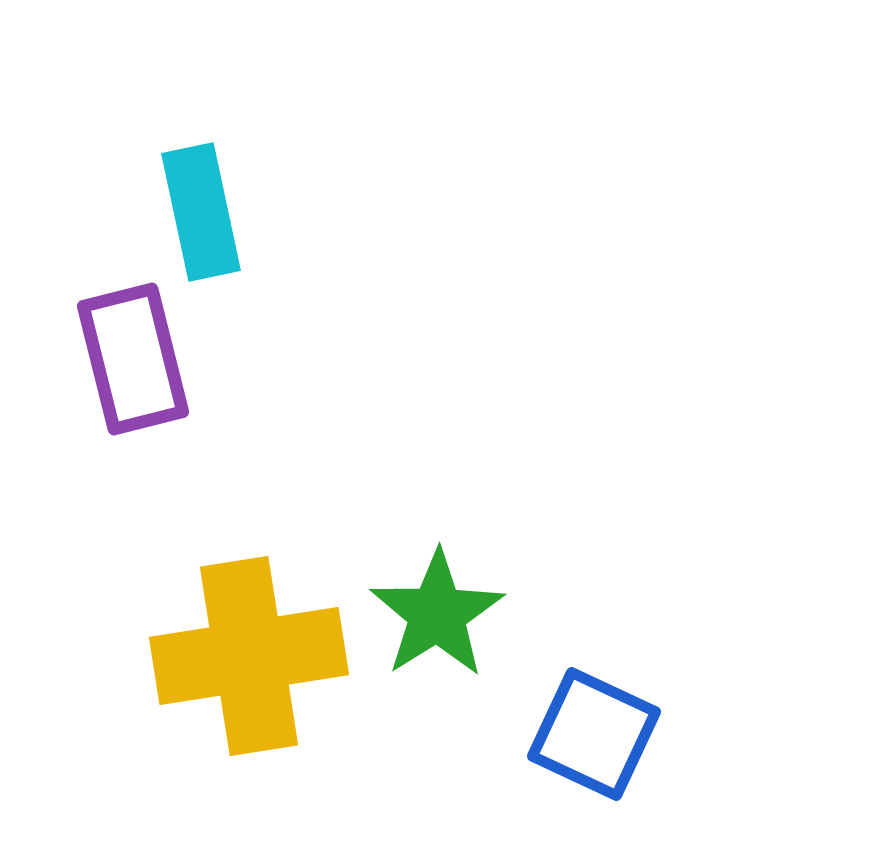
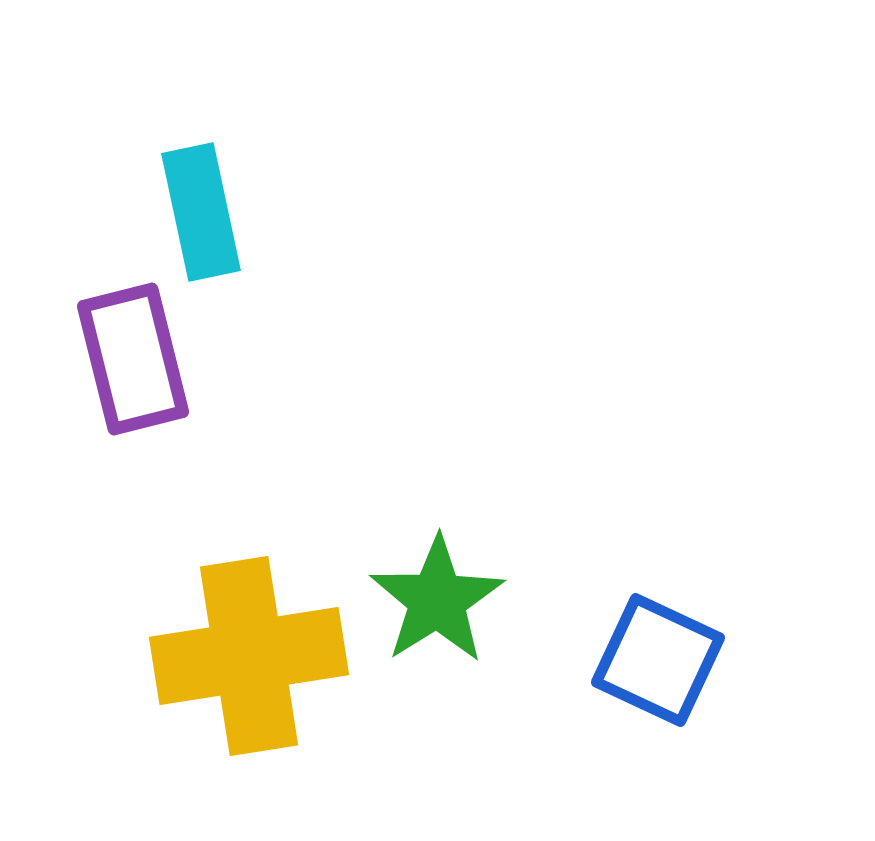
green star: moved 14 px up
blue square: moved 64 px right, 74 px up
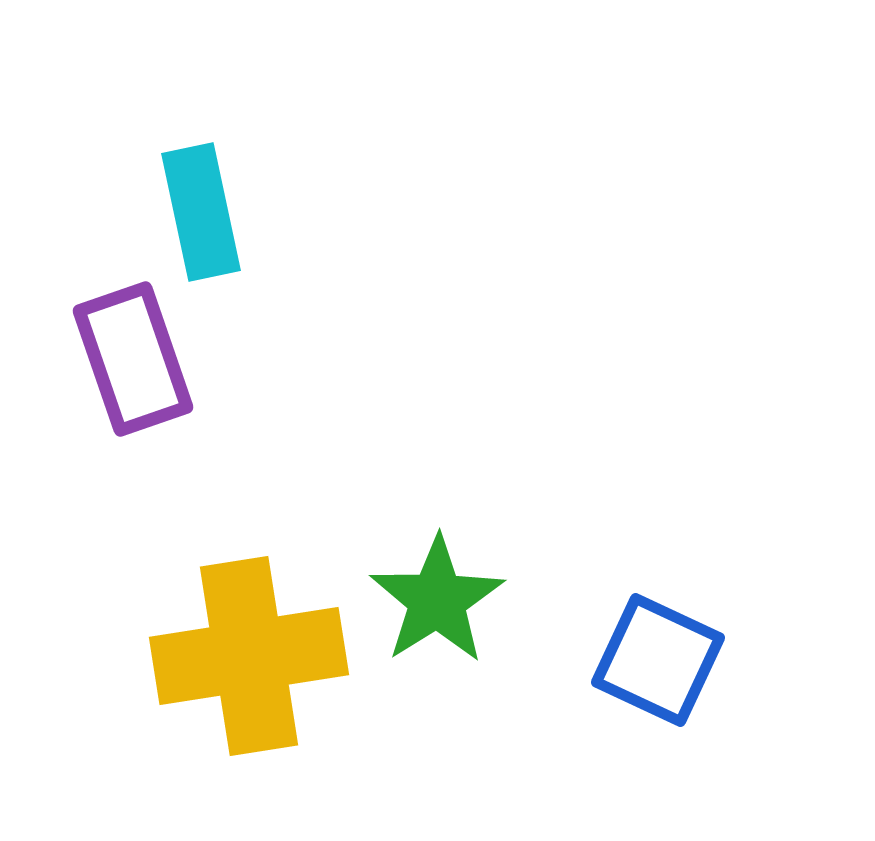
purple rectangle: rotated 5 degrees counterclockwise
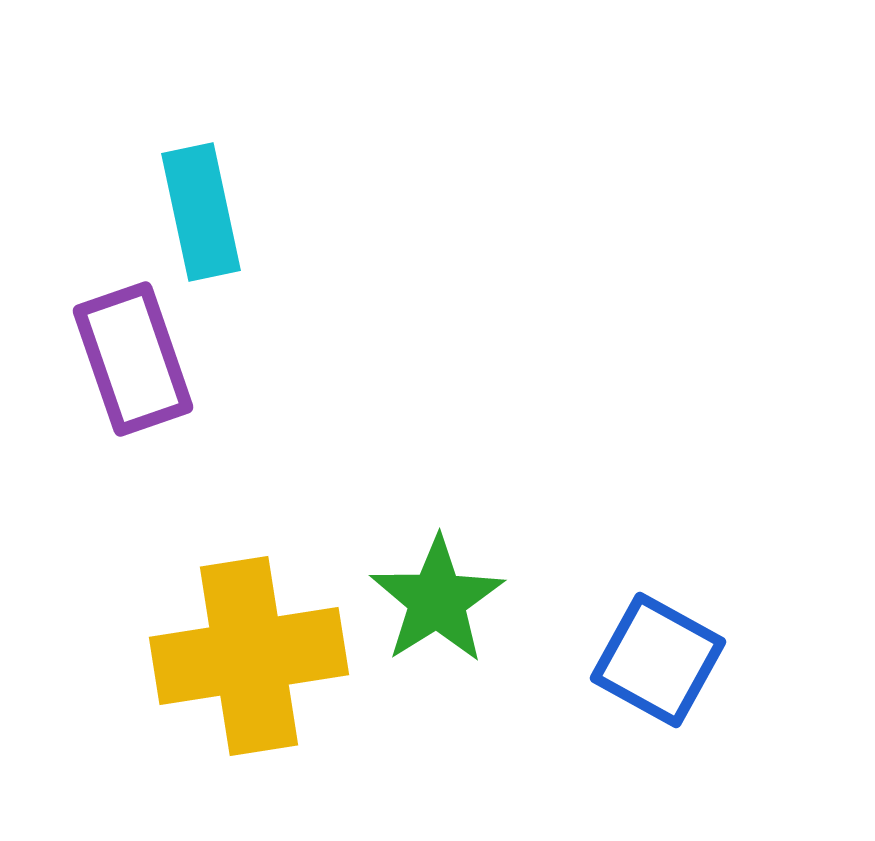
blue square: rotated 4 degrees clockwise
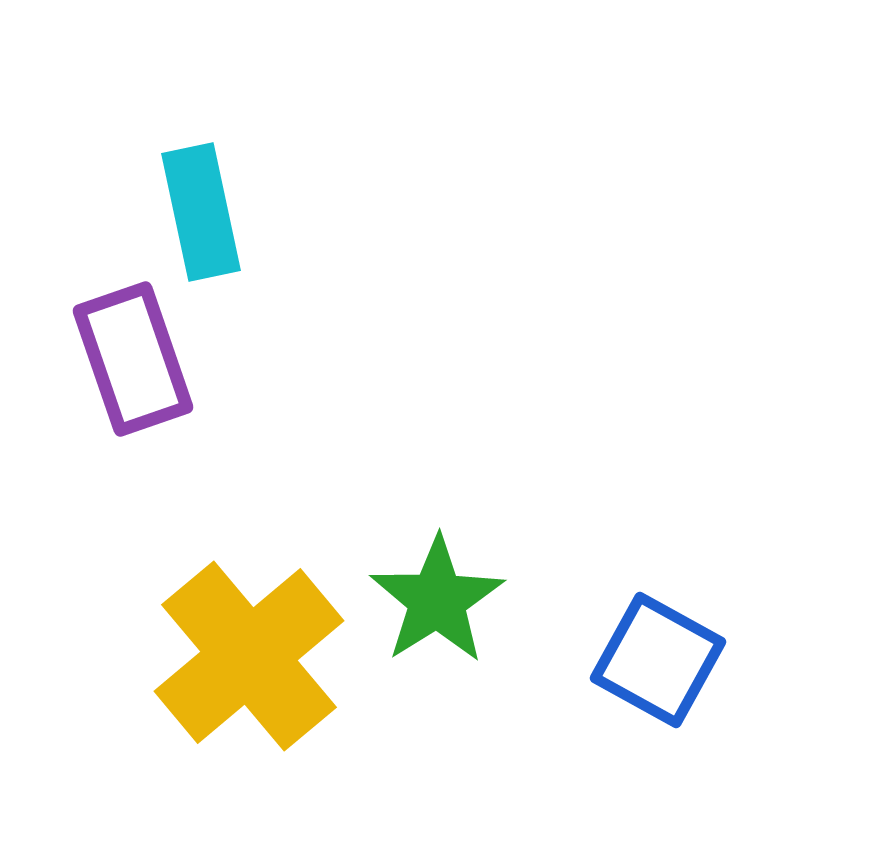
yellow cross: rotated 31 degrees counterclockwise
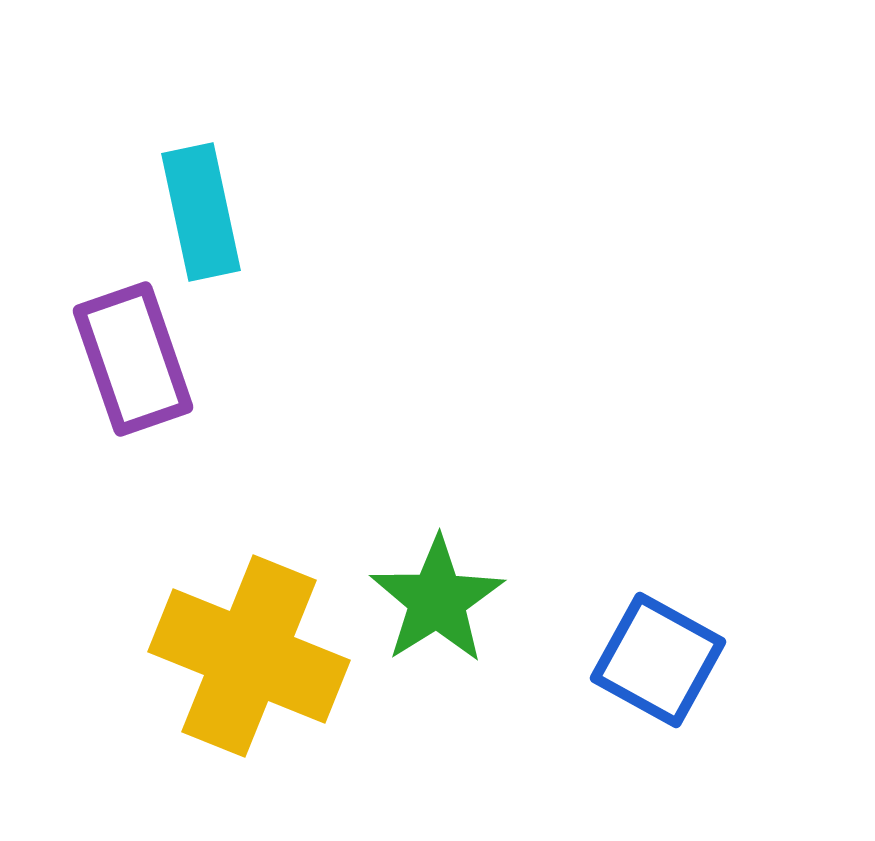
yellow cross: rotated 28 degrees counterclockwise
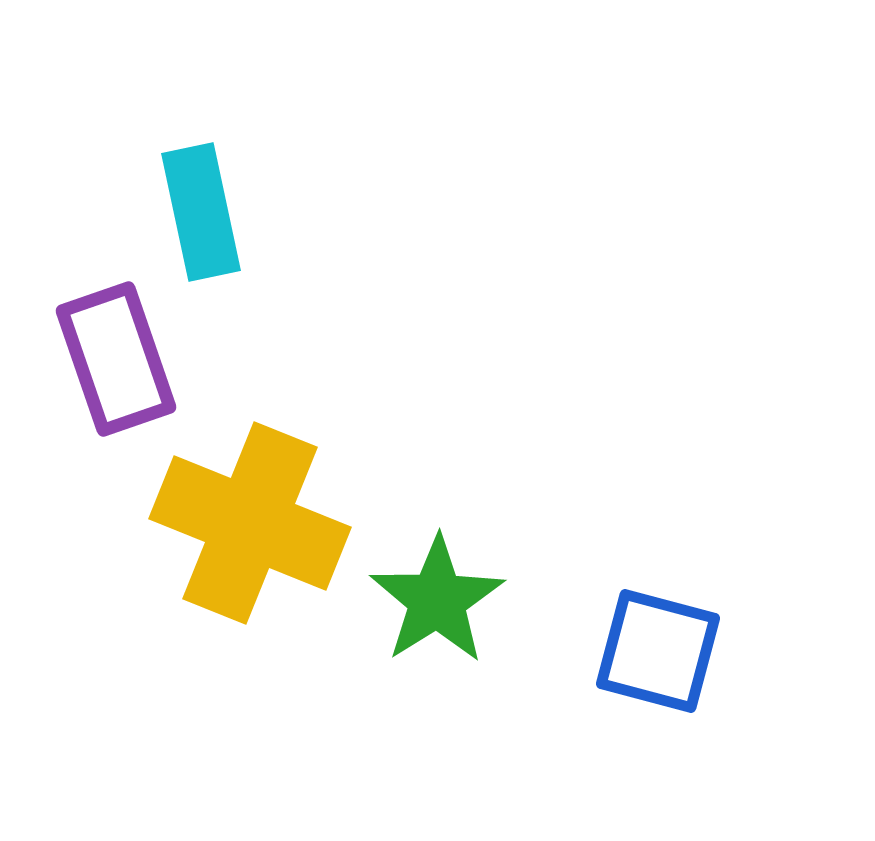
purple rectangle: moved 17 px left
yellow cross: moved 1 px right, 133 px up
blue square: moved 9 px up; rotated 14 degrees counterclockwise
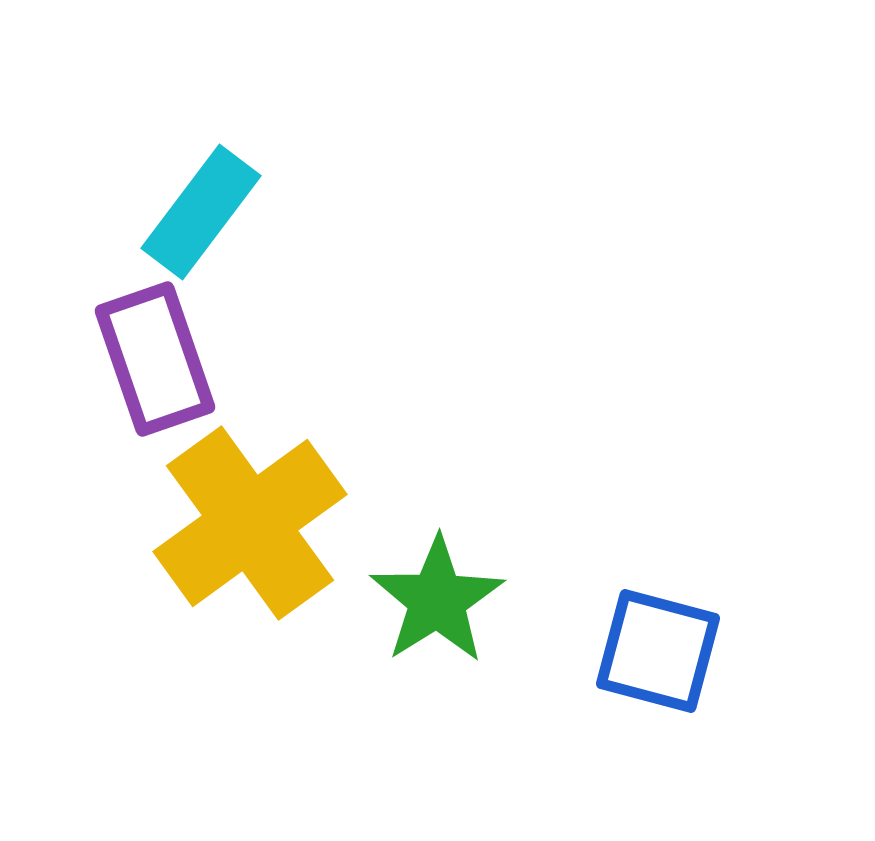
cyan rectangle: rotated 49 degrees clockwise
purple rectangle: moved 39 px right
yellow cross: rotated 32 degrees clockwise
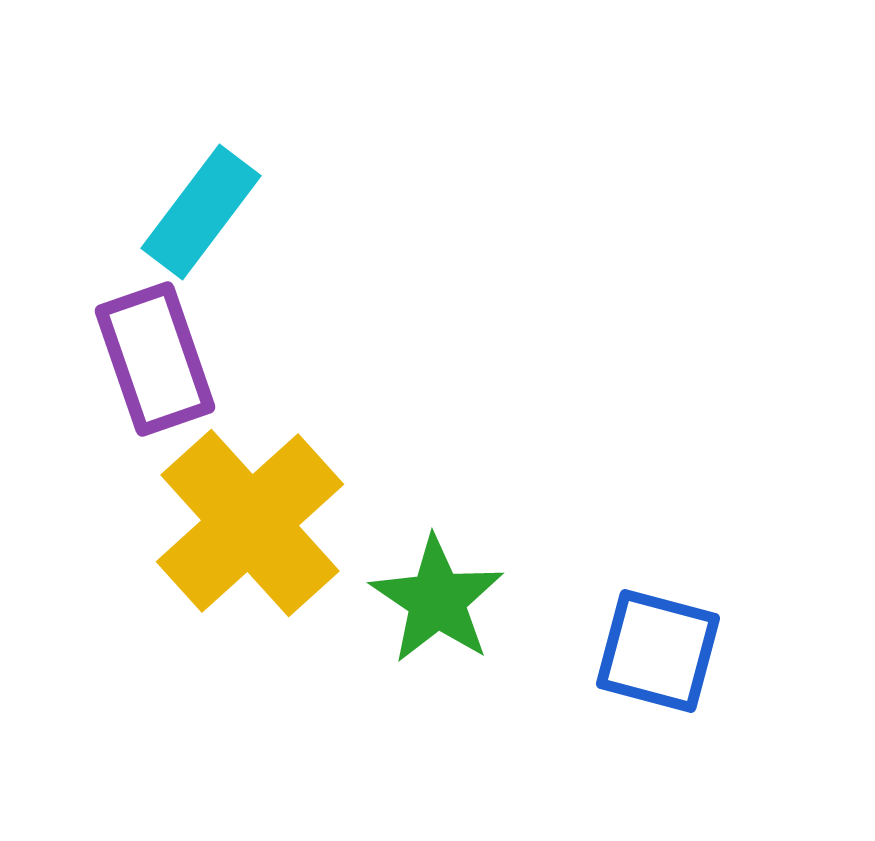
yellow cross: rotated 6 degrees counterclockwise
green star: rotated 6 degrees counterclockwise
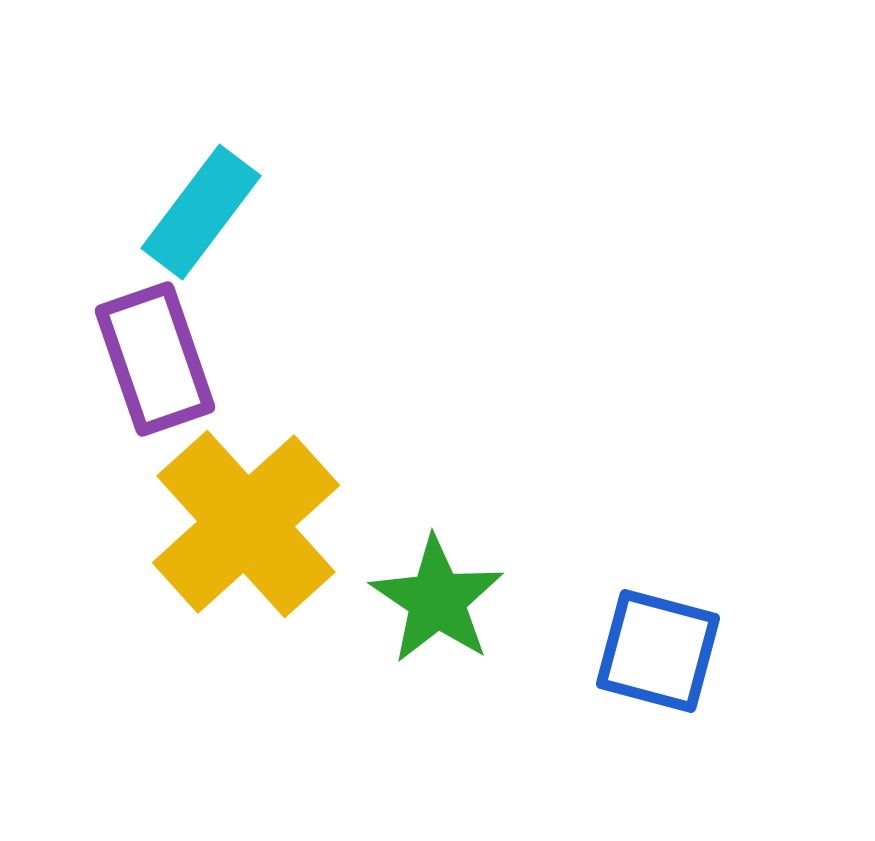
yellow cross: moved 4 px left, 1 px down
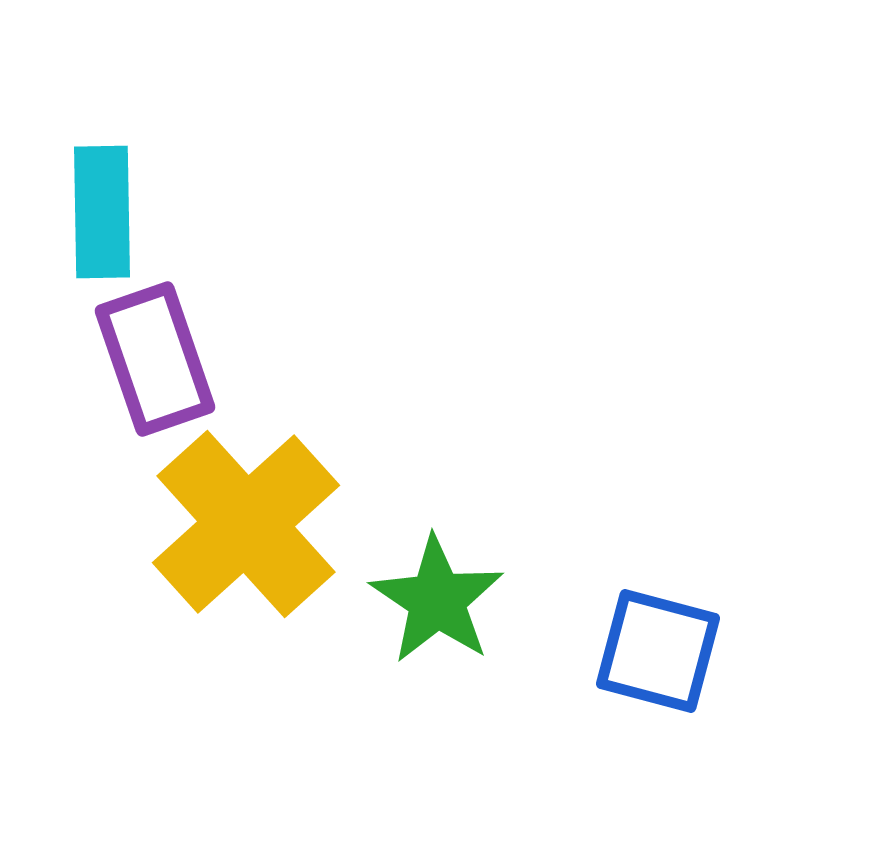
cyan rectangle: moved 99 px left; rotated 38 degrees counterclockwise
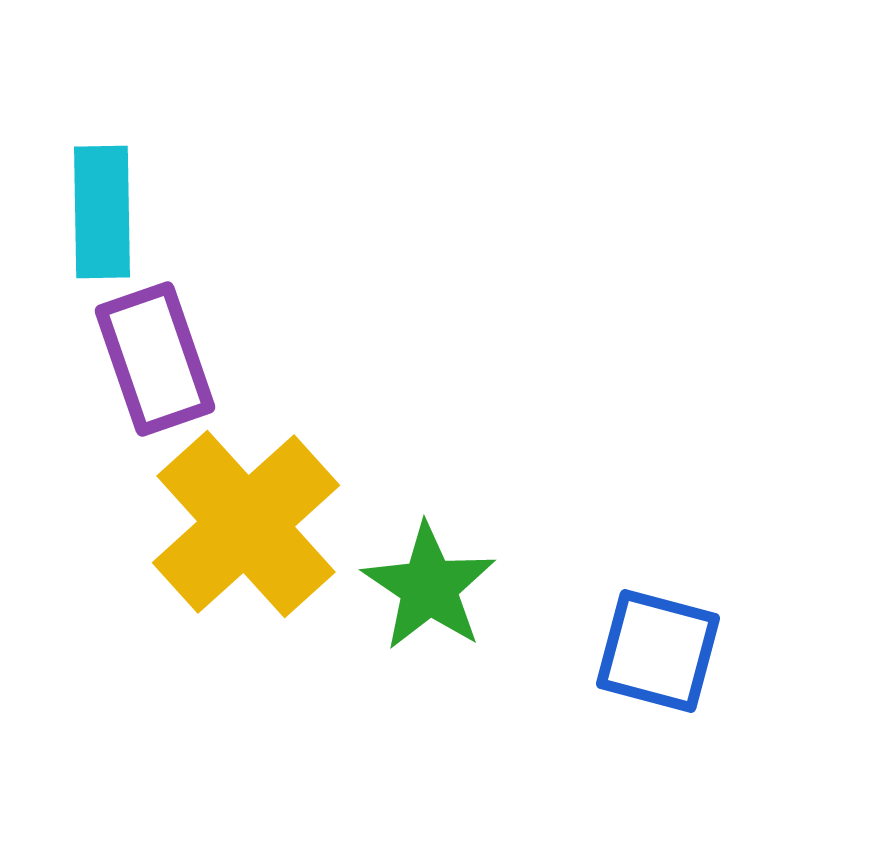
green star: moved 8 px left, 13 px up
